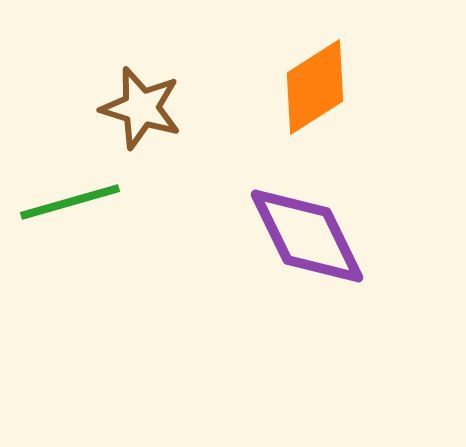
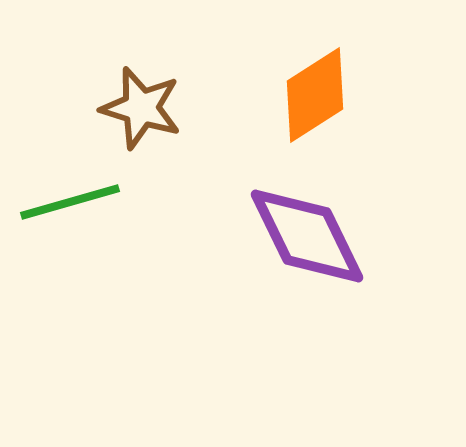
orange diamond: moved 8 px down
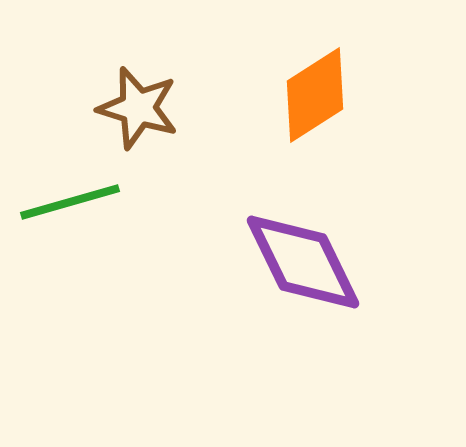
brown star: moved 3 px left
purple diamond: moved 4 px left, 26 px down
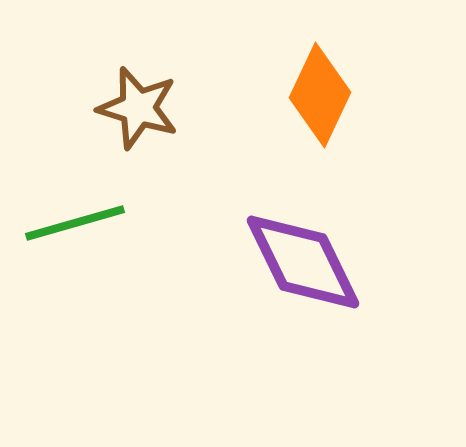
orange diamond: moved 5 px right; rotated 32 degrees counterclockwise
green line: moved 5 px right, 21 px down
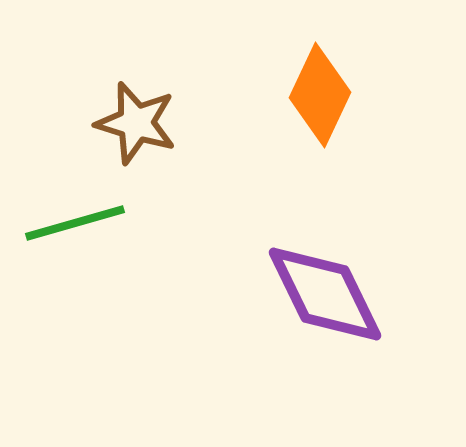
brown star: moved 2 px left, 15 px down
purple diamond: moved 22 px right, 32 px down
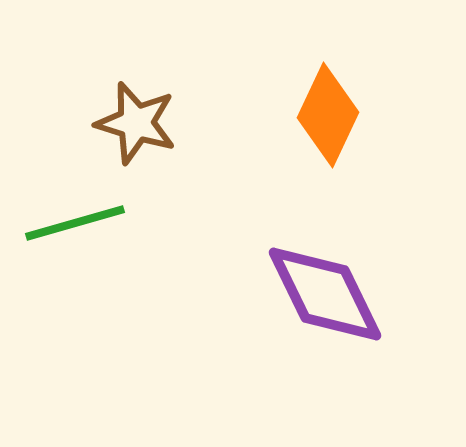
orange diamond: moved 8 px right, 20 px down
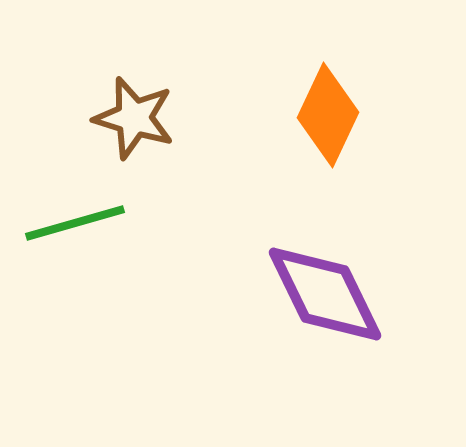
brown star: moved 2 px left, 5 px up
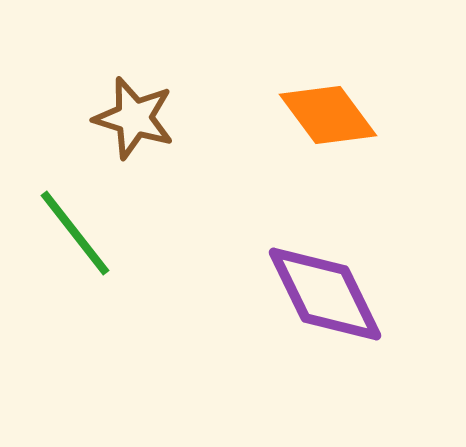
orange diamond: rotated 62 degrees counterclockwise
green line: moved 10 px down; rotated 68 degrees clockwise
